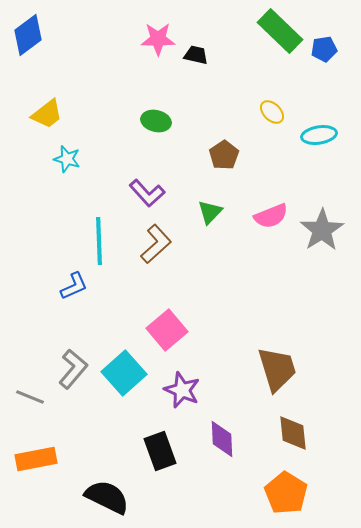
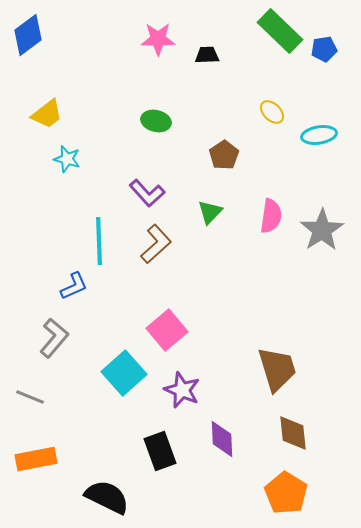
black trapezoid: moved 11 px right; rotated 15 degrees counterclockwise
pink semicircle: rotated 60 degrees counterclockwise
gray L-shape: moved 19 px left, 31 px up
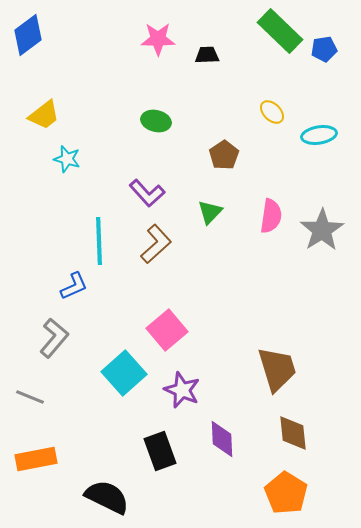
yellow trapezoid: moved 3 px left, 1 px down
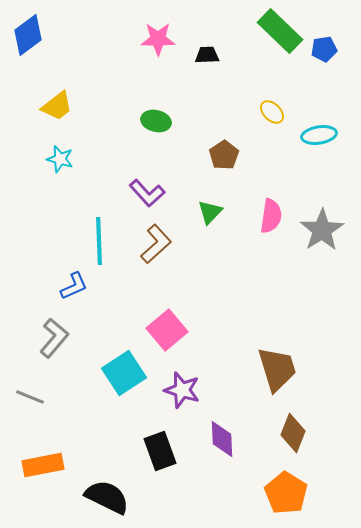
yellow trapezoid: moved 13 px right, 9 px up
cyan star: moved 7 px left
cyan square: rotated 9 degrees clockwise
purple star: rotated 6 degrees counterclockwise
brown diamond: rotated 27 degrees clockwise
orange rectangle: moved 7 px right, 6 px down
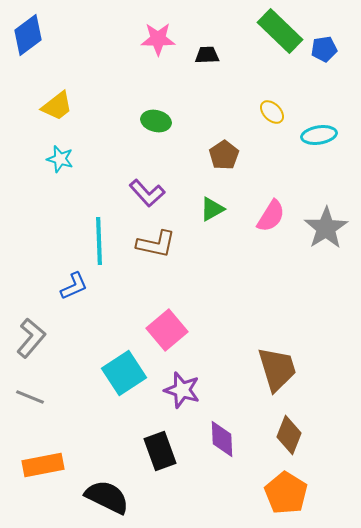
green triangle: moved 2 px right, 3 px up; rotated 16 degrees clockwise
pink semicircle: rotated 24 degrees clockwise
gray star: moved 4 px right, 2 px up
brown L-shape: rotated 54 degrees clockwise
gray L-shape: moved 23 px left
brown diamond: moved 4 px left, 2 px down
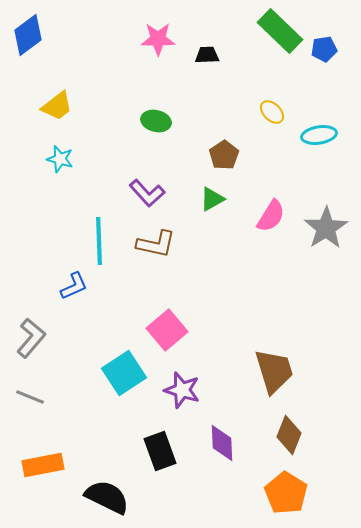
green triangle: moved 10 px up
brown trapezoid: moved 3 px left, 2 px down
purple diamond: moved 4 px down
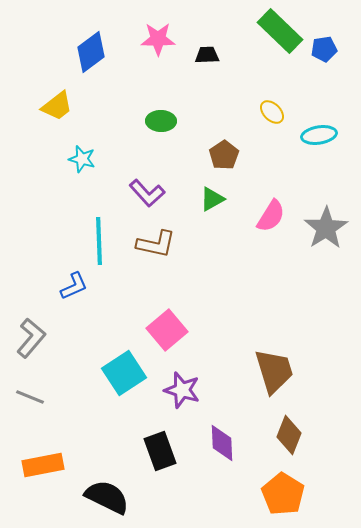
blue diamond: moved 63 px right, 17 px down
green ellipse: moved 5 px right; rotated 12 degrees counterclockwise
cyan star: moved 22 px right
orange pentagon: moved 3 px left, 1 px down
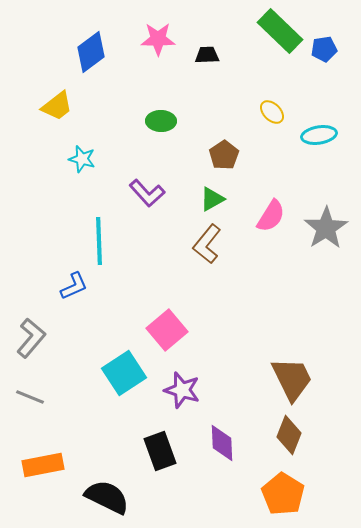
brown L-shape: moved 51 px right; rotated 117 degrees clockwise
brown trapezoid: moved 18 px right, 8 px down; rotated 9 degrees counterclockwise
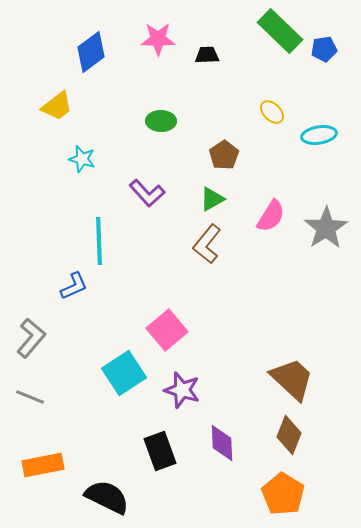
brown trapezoid: rotated 21 degrees counterclockwise
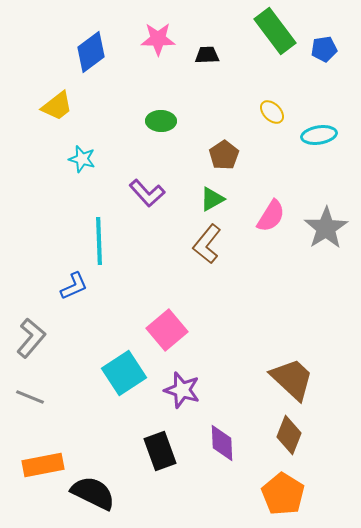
green rectangle: moved 5 px left; rotated 9 degrees clockwise
black semicircle: moved 14 px left, 4 px up
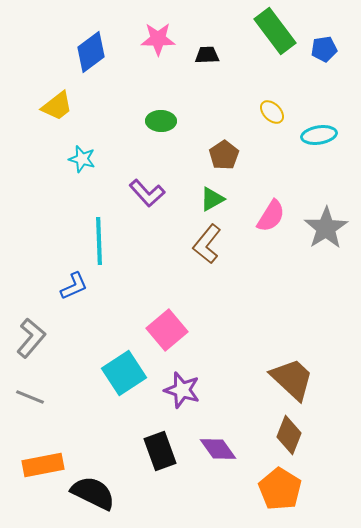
purple diamond: moved 4 px left, 6 px down; rotated 33 degrees counterclockwise
orange pentagon: moved 3 px left, 5 px up
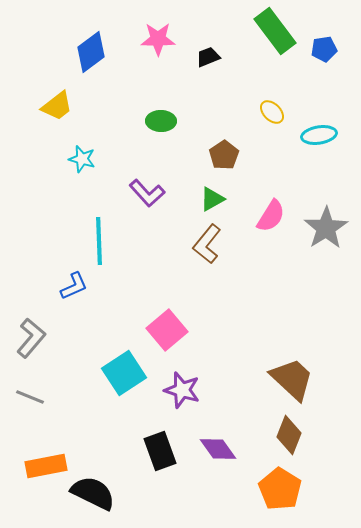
black trapezoid: moved 1 px right, 2 px down; rotated 20 degrees counterclockwise
orange rectangle: moved 3 px right, 1 px down
